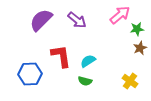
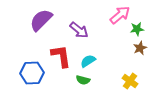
purple arrow: moved 2 px right, 10 px down
blue hexagon: moved 2 px right, 1 px up
green semicircle: moved 2 px left, 1 px up
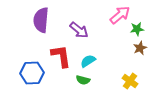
purple semicircle: rotated 40 degrees counterclockwise
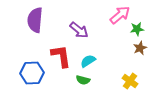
purple semicircle: moved 6 px left
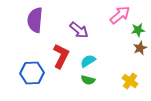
green star: moved 1 px right, 1 px down
red L-shape: rotated 35 degrees clockwise
green semicircle: moved 5 px right
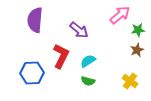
brown star: moved 3 px left, 2 px down
green semicircle: moved 1 px down
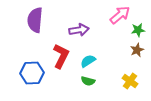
purple arrow: rotated 48 degrees counterclockwise
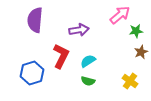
green star: moved 2 px left, 1 px down
brown star: moved 4 px right, 2 px down
blue hexagon: rotated 15 degrees counterclockwise
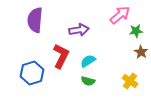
brown star: rotated 16 degrees counterclockwise
